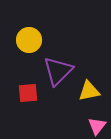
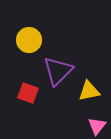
red square: rotated 25 degrees clockwise
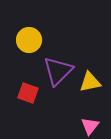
yellow triangle: moved 1 px right, 9 px up
pink triangle: moved 7 px left
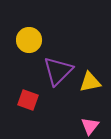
red square: moved 7 px down
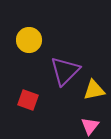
purple triangle: moved 7 px right
yellow triangle: moved 4 px right, 8 px down
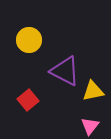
purple triangle: rotated 48 degrees counterclockwise
yellow triangle: moved 1 px left, 1 px down
red square: rotated 30 degrees clockwise
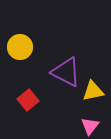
yellow circle: moved 9 px left, 7 px down
purple triangle: moved 1 px right, 1 px down
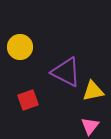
red square: rotated 20 degrees clockwise
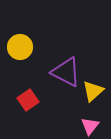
yellow triangle: rotated 30 degrees counterclockwise
red square: rotated 15 degrees counterclockwise
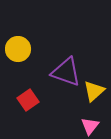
yellow circle: moved 2 px left, 2 px down
purple triangle: rotated 8 degrees counterclockwise
yellow triangle: moved 1 px right
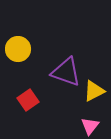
yellow triangle: rotated 15 degrees clockwise
